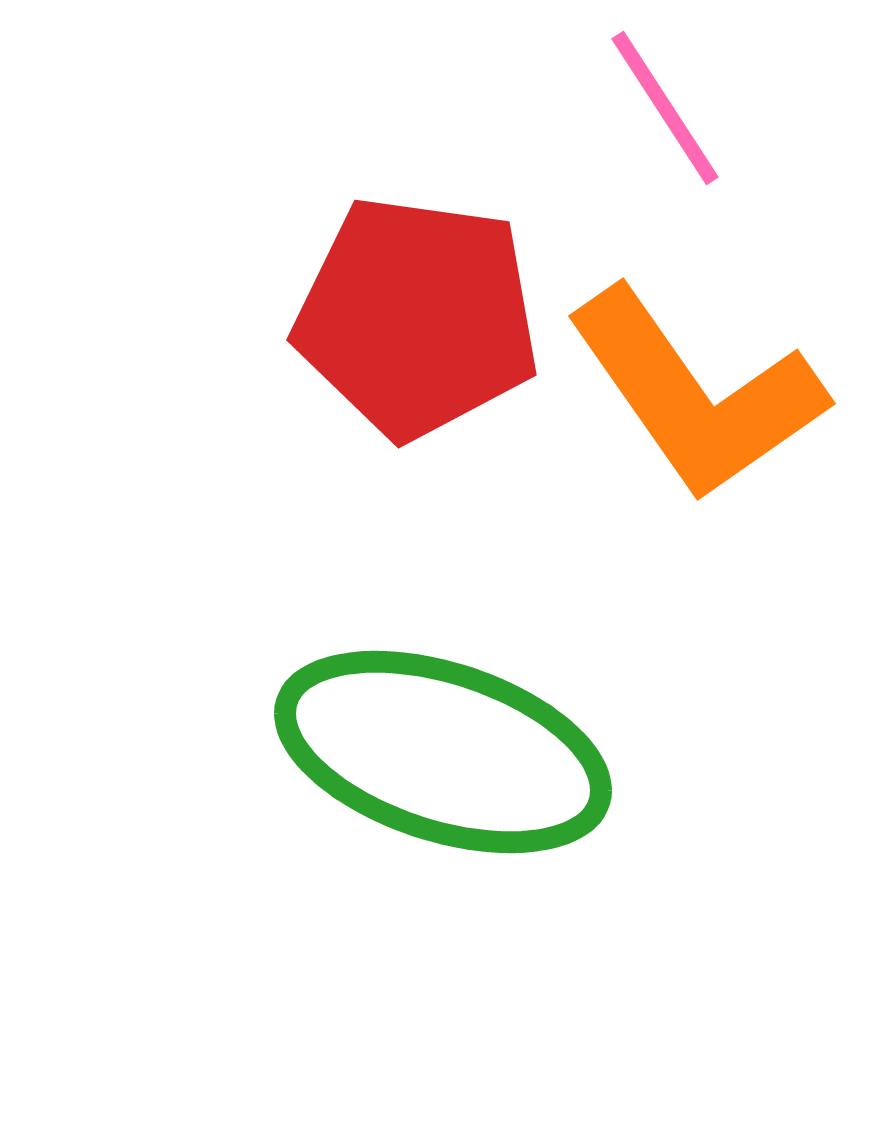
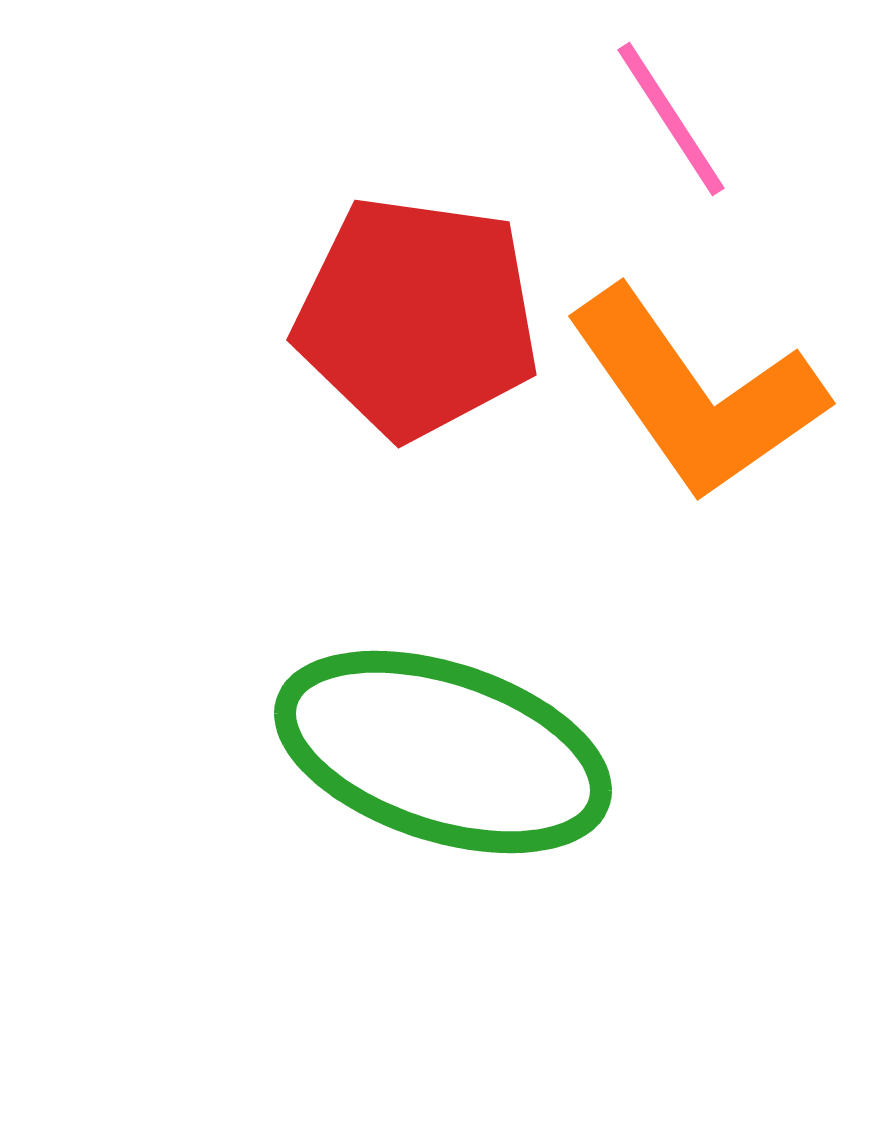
pink line: moved 6 px right, 11 px down
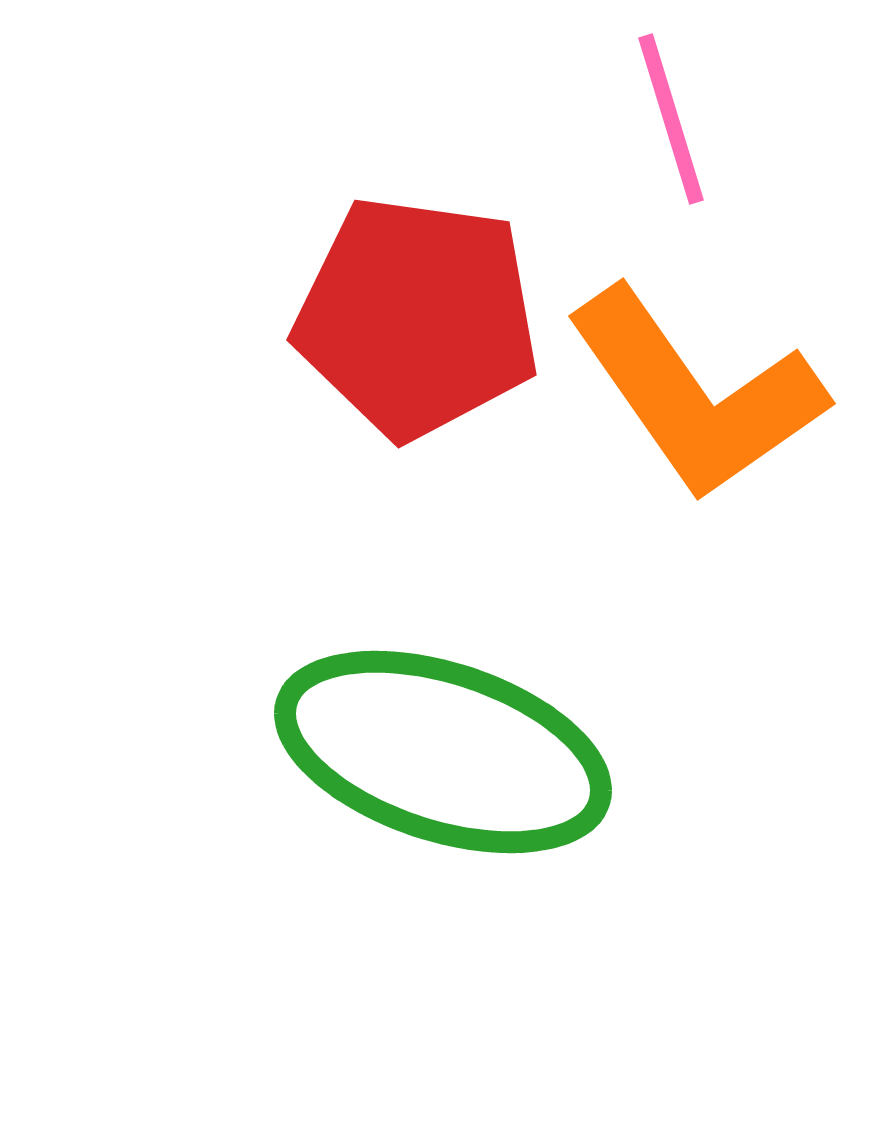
pink line: rotated 16 degrees clockwise
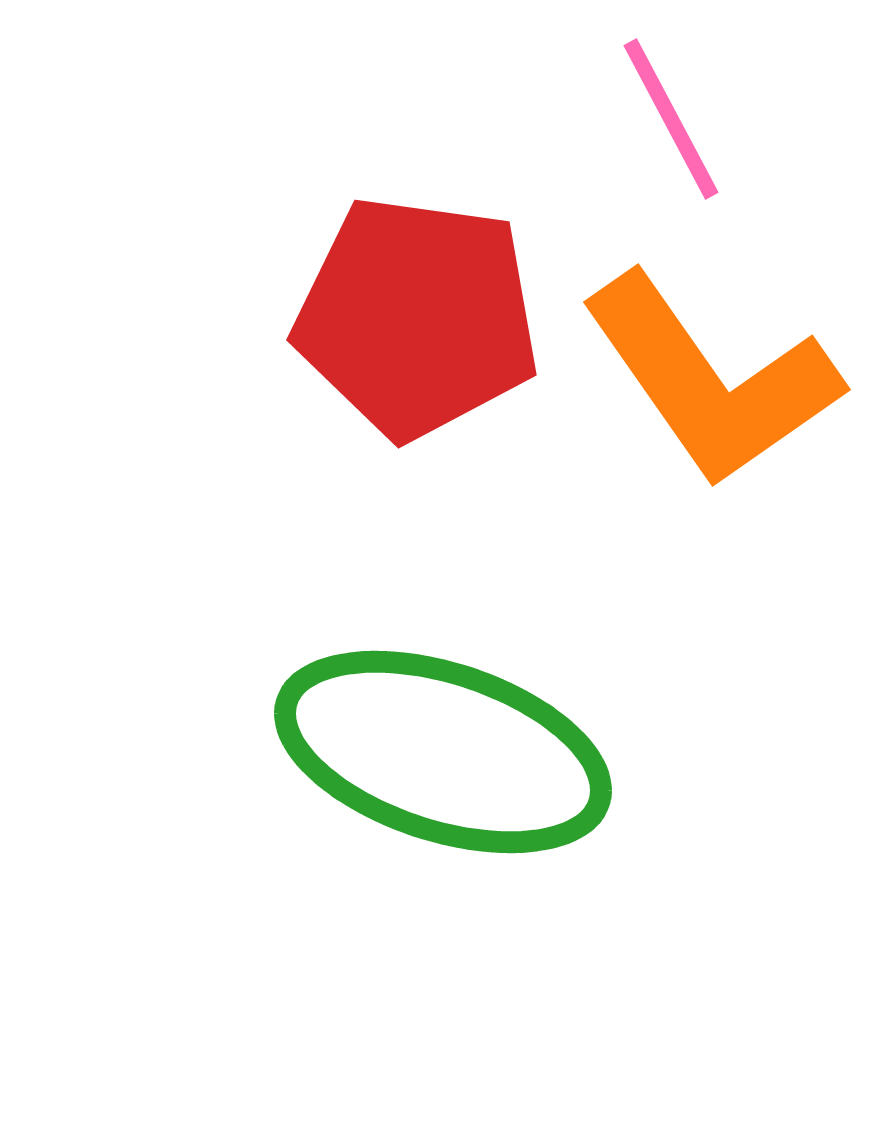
pink line: rotated 11 degrees counterclockwise
orange L-shape: moved 15 px right, 14 px up
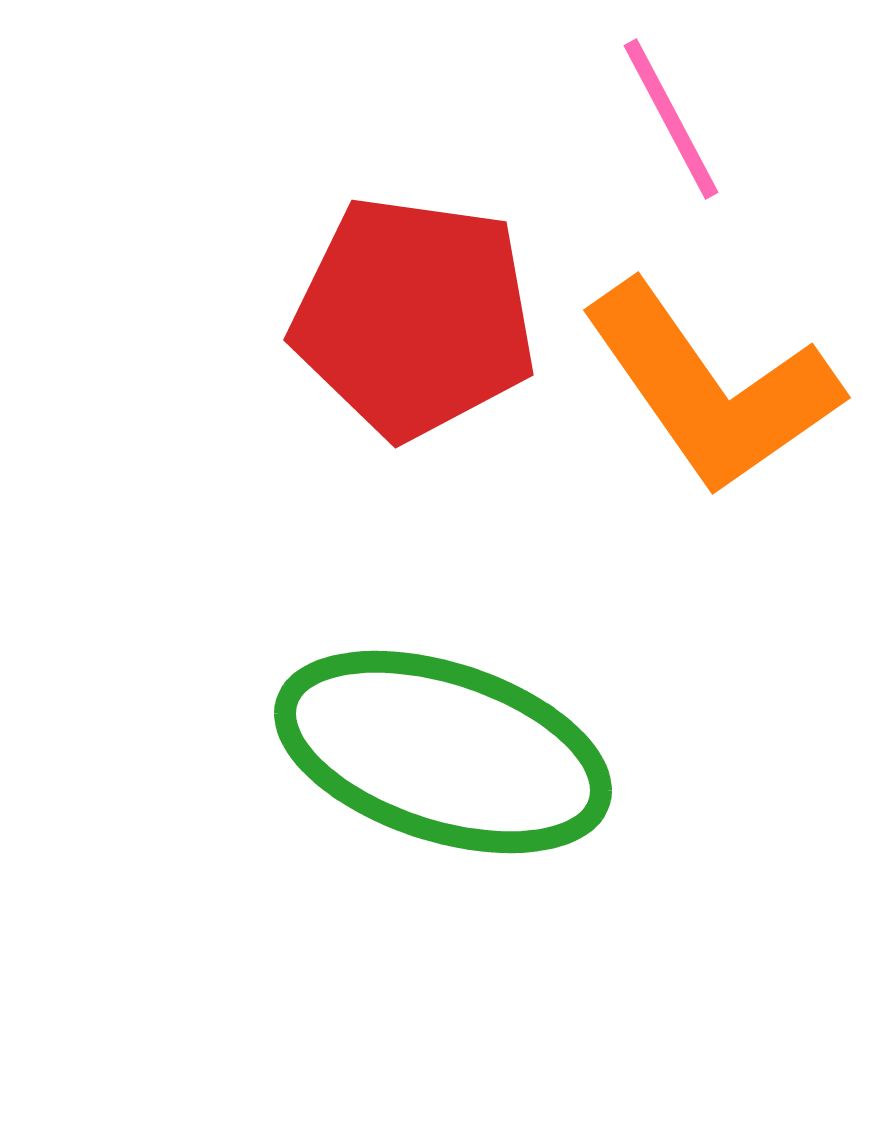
red pentagon: moved 3 px left
orange L-shape: moved 8 px down
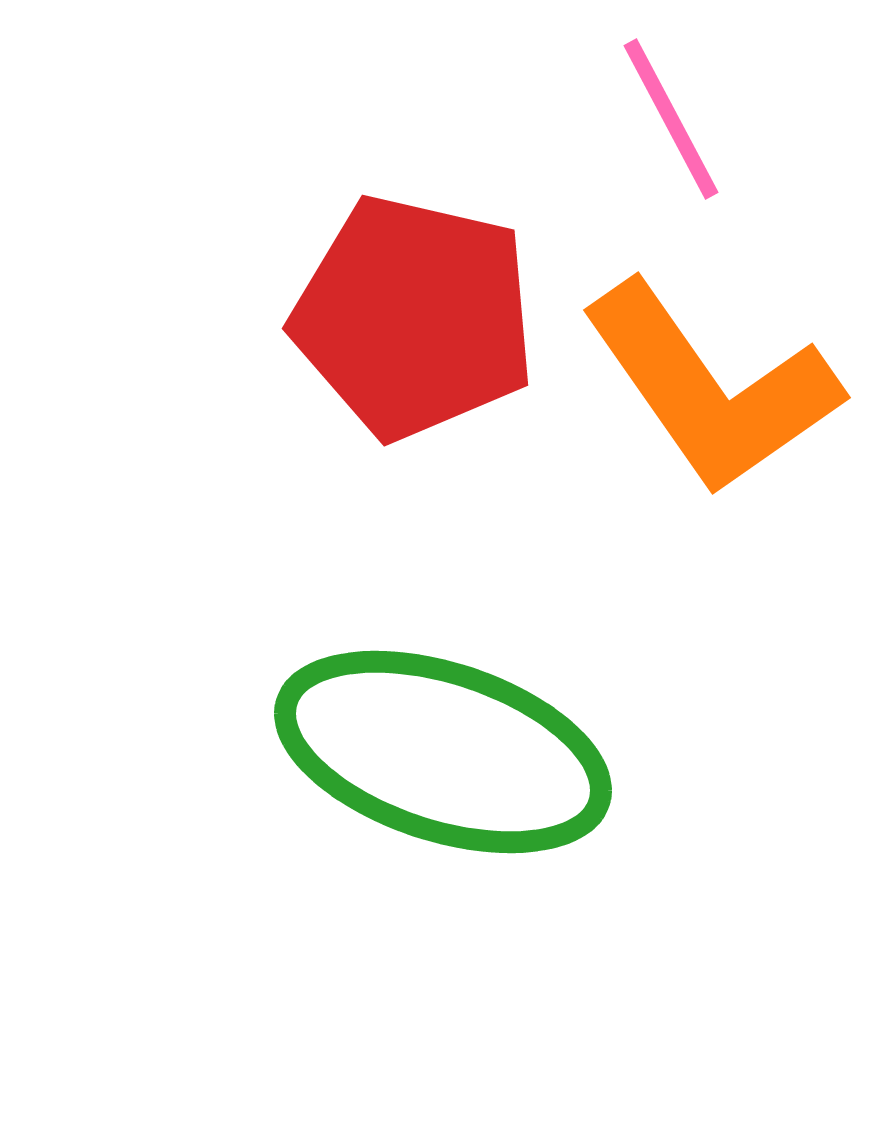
red pentagon: rotated 5 degrees clockwise
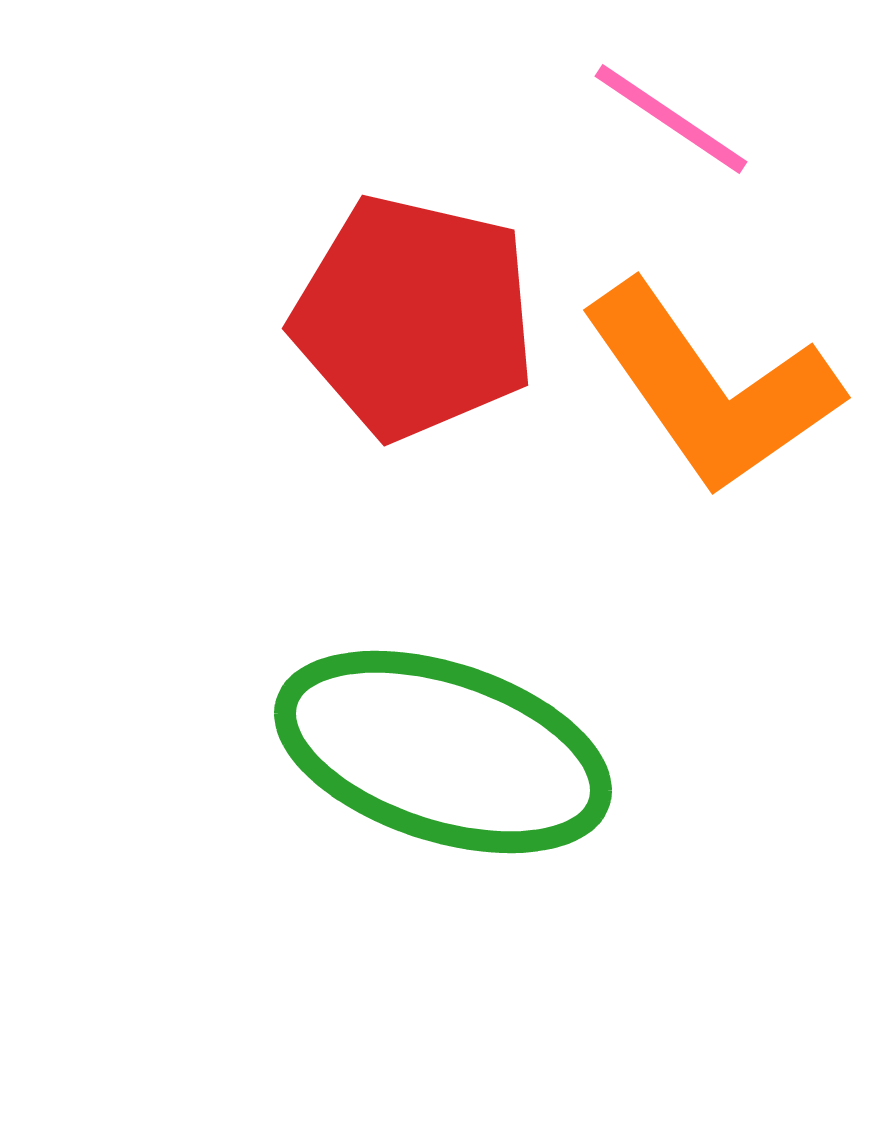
pink line: rotated 28 degrees counterclockwise
